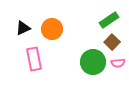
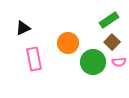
orange circle: moved 16 px right, 14 px down
pink semicircle: moved 1 px right, 1 px up
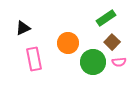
green rectangle: moved 3 px left, 2 px up
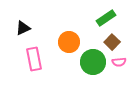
orange circle: moved 1 px right, 1 px up
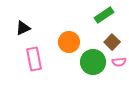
green rectangle: moved 2 px left, 3 px up
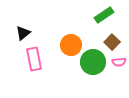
black triangle: moved 5 px down; rotated 14 degrees counterclockwise
orange circle: moved 2 px right, 3 px down
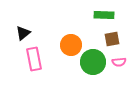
green rectangle: rotated 36 degrees clockwise
brown square: moved 3 px up; rotated 35 degrees clockwise
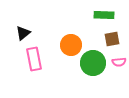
green circle: moved 1 px down
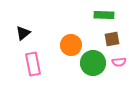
pink rectangle: moved 1 px left, 5 px down
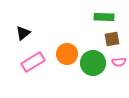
green rectangle: moved 2 px down
orange circle: moved 4 px left, 9 px down
pink rectangle: moved 2 px up; rotated 70 degrees clockwise
